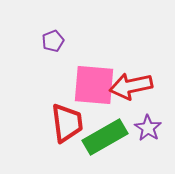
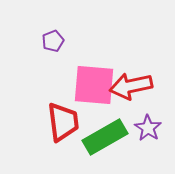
red trapezoid: moved 4 px left, 1 px up
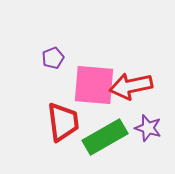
purple pentagon: moved 17 px down
purple star: rotated 16 degrees counterclockwise
